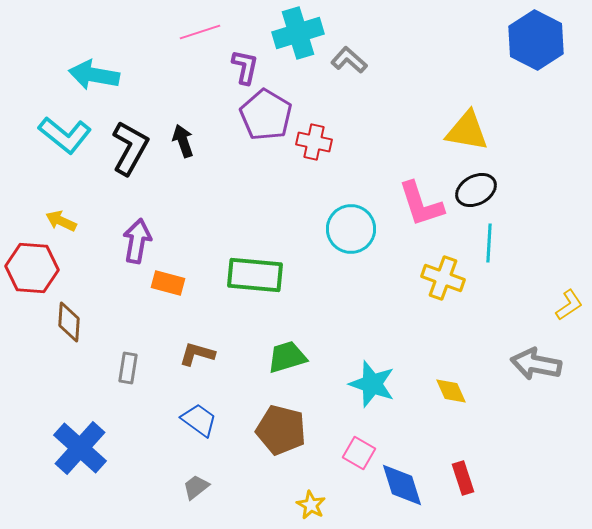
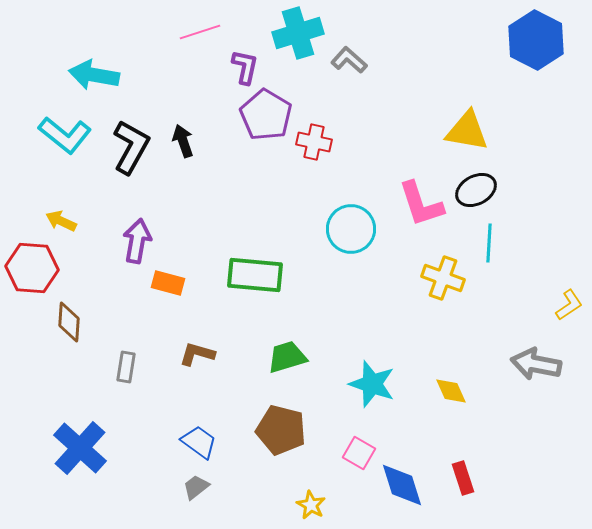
black L-shape: moved 1 px right, 1 px up
gray rectangle: moved 2 px left, 1 px up
blue trapezoid: moved 22 px down
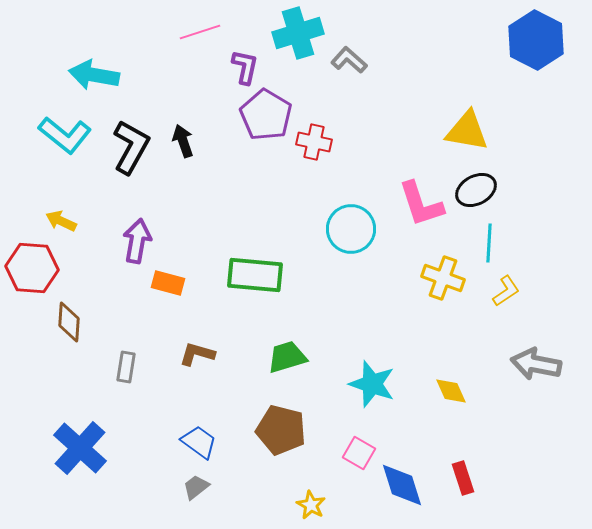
yellow L-shape: moved 63 px left, 14 px up
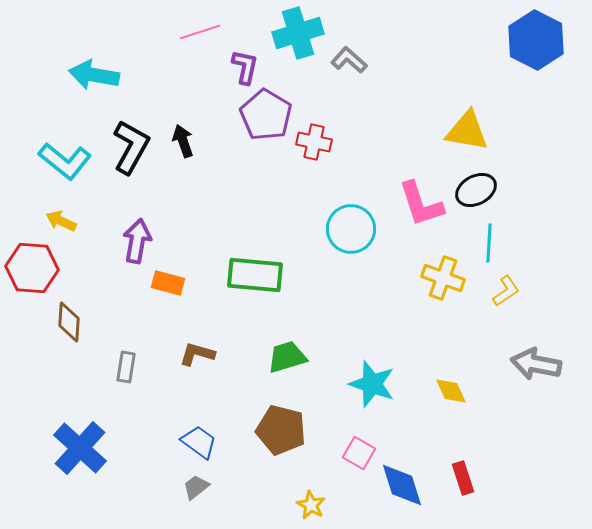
cyan L-shape: moved 26 px down
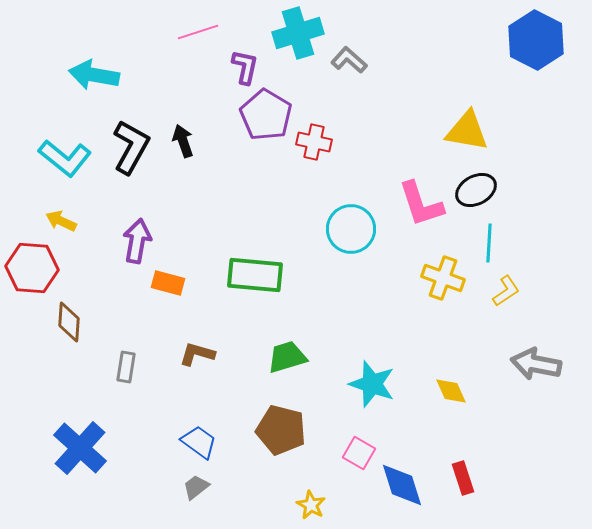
pink line: moved 2 px left
cyan L-shape: moved 3 px up
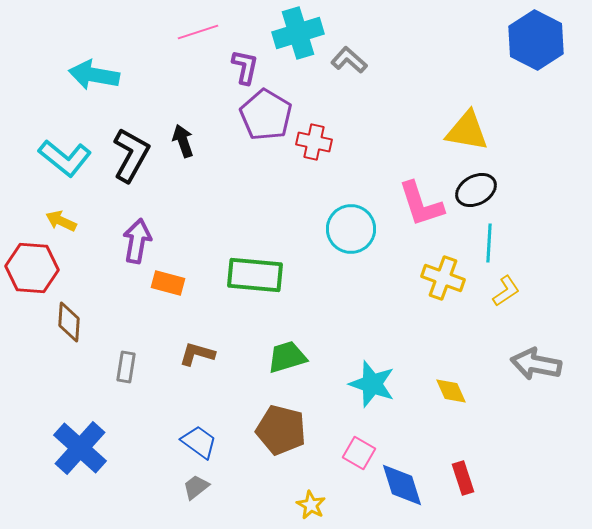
black L-shape: moved 8 px down
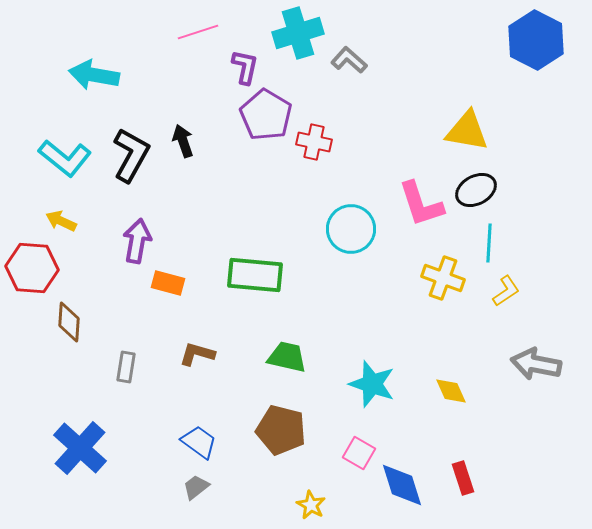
green trapezoid: rotated 30 degrees clockwise
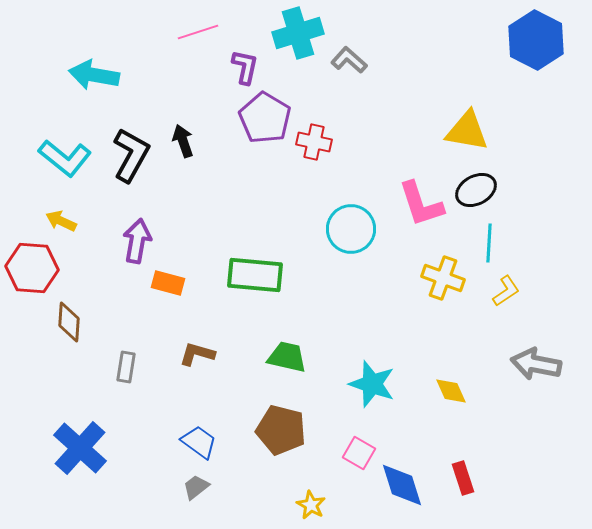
purple pentagon: moved 1 px left, 3 px down
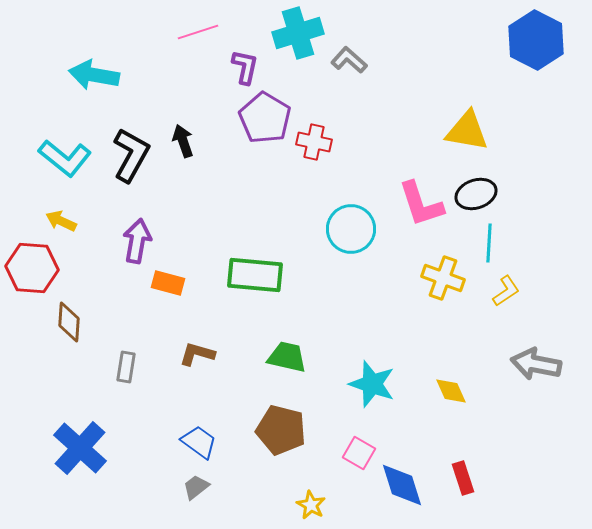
black ellipse: moved 4 px down; rotated 9 degrees clockwise
